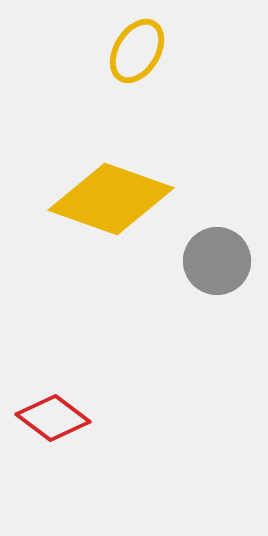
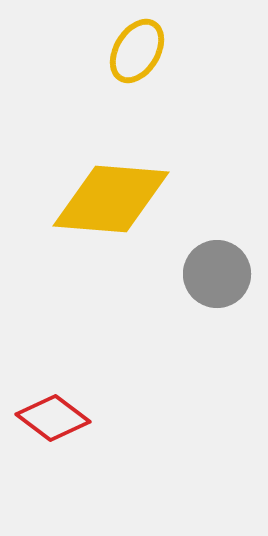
yellow diamond: rotated 15 degrees counterclockwise
gray circle: moved 13 px down
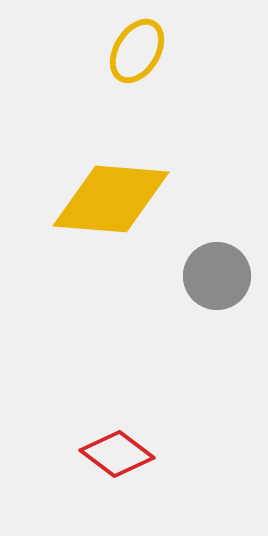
gray circle: moved 2 px down
red diamond: moved 64 px right, 36 px down
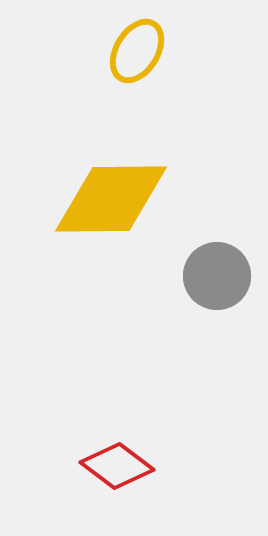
yellow diamond: rotated 5 degrees counterclockwise
red diamond: moved 12 px down
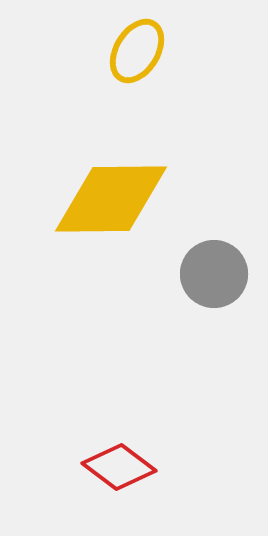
gray circle: moved 3 px left, 2 px up
red diamond: moved 2 px right, 1 px down
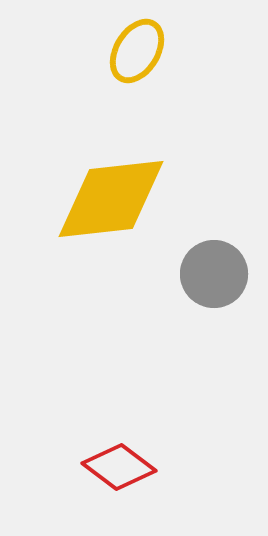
yellow diamond: rotated 6 degrees counterclockwise
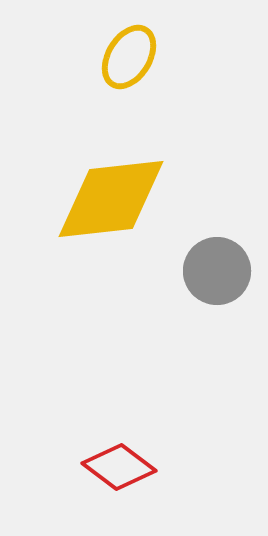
yellow ellipse: moved 8 px left, 6 px down
gray circle: moved 3 px right, 3 px up
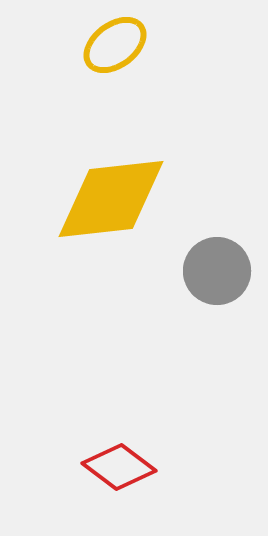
yellow ellipse: moved 14 px left, 12 px up; rotated 22 degrees clockwise
